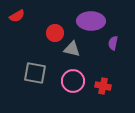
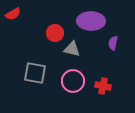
red semicircle: moved 4 px left, 2 px up
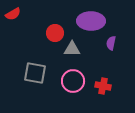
purple semicircle: moved 2 px left
gray triangle: rotated 12 degrees counterclockwise
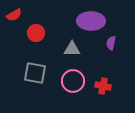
red semicircle: moved 1 px right, 1 px down
red circle: moved 19 px left
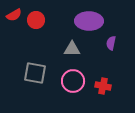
purple ellipse: moved 2 px left
red circle: moved 13 px up
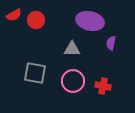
purple ellipse: moved 1 px right; rotated 12 degrees clockwise
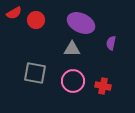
red semicircle: moved 2 px up
purple ellipse: moved 9 px left, 2 px down; rotated 12 degrees clockwise
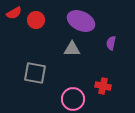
purple ellipse: moved 2 px up
pink circle: moved 18 px down
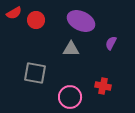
purple semicircle: rotated 16 degrees clockwise
gray triangle: moved 1 px left
pink circle: moved 3 px left, 2 px up
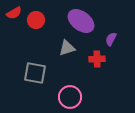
purple ellipse: rotated 12 degrees clockwise
purple semicircle: moved 4 px up
gray triangle: moved 4 px left, 1 px up; rotated 18 degrees counterclockwise
red cross: moved 6 px left, 27 px up; rotated 14 degrees counterclockwise
